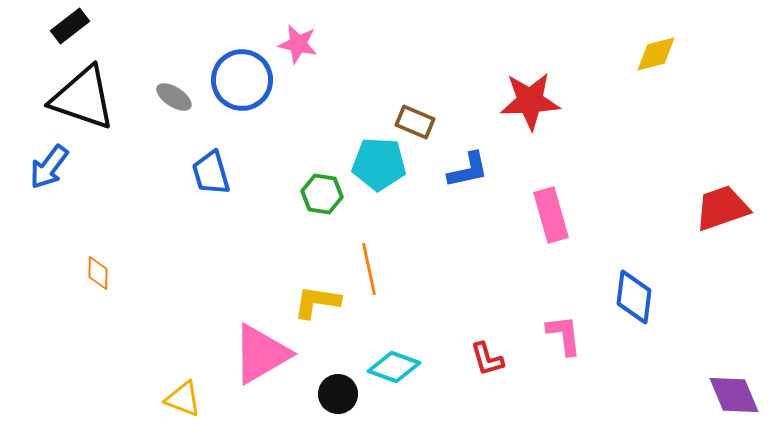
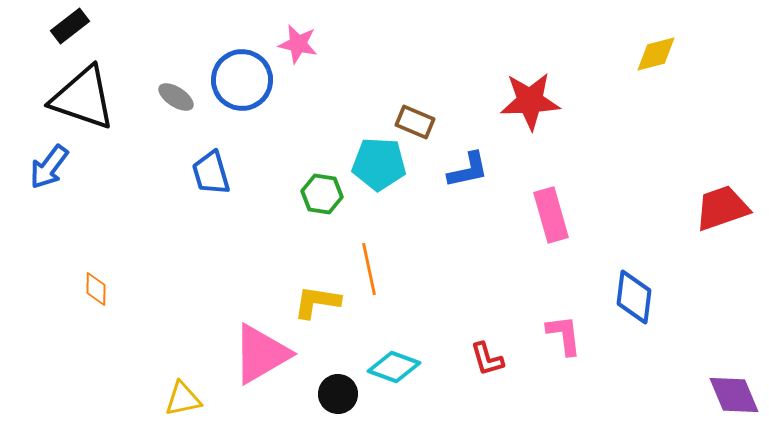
gray ellipse: moved 2 px right
orange diamond: moved 2 px left, 16 px down
yellow triangle: rotated 33 degrees counterclockwise
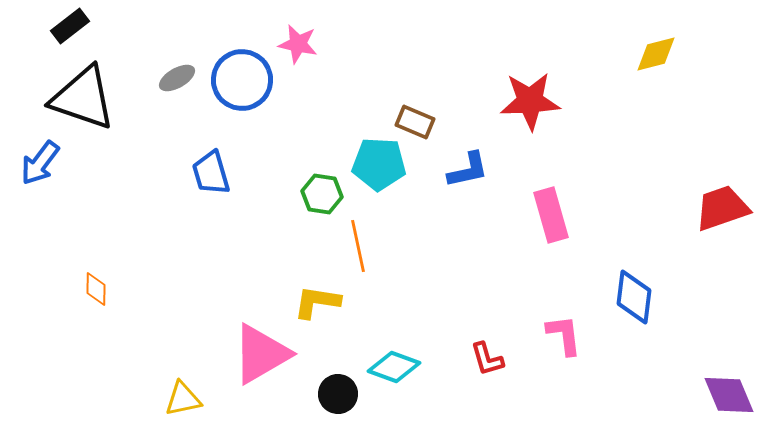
gray ellipse: moved 1 px right, 19 px up; rotated 63 degrees counterclockwise
blue arrow: moved 9 px left, 4 px up
orange line: moved 11 px left, 23 px up
purple diamond: moved 5 px left
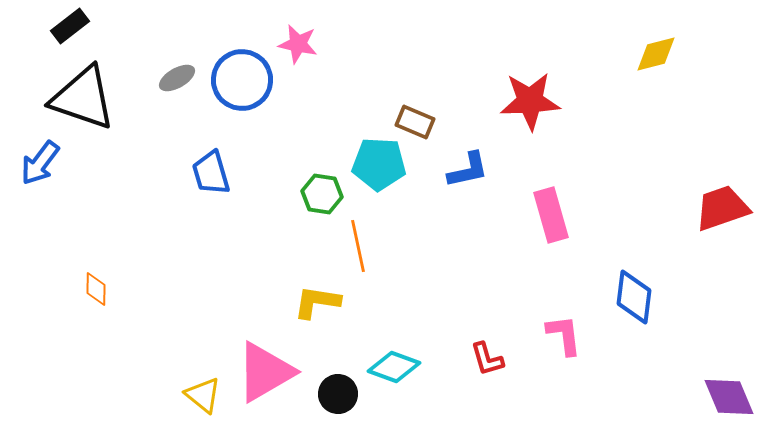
pink triangle: moved 4 px right, 18 px down
purple diamond: moved 2 px down
yellow triangle: moved 20 px right, 4 px up; rotated 51 degrees clockwise
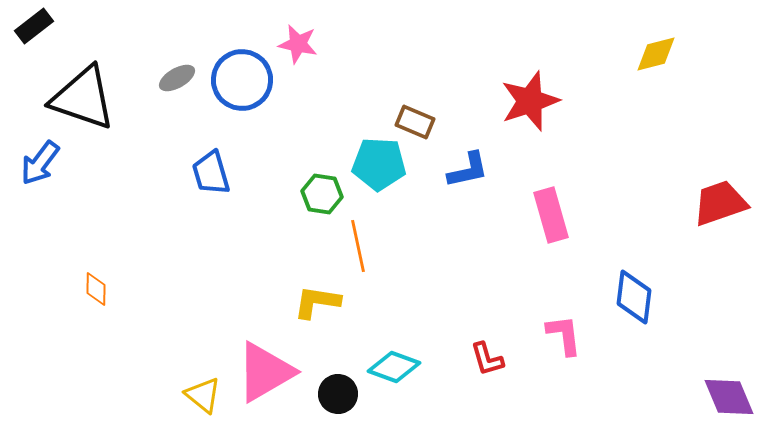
black rectangle: moved 36 px left
red star: rotated 16 degrees counterclockwise
red trapezoid: moved 2 px left, 5 px up
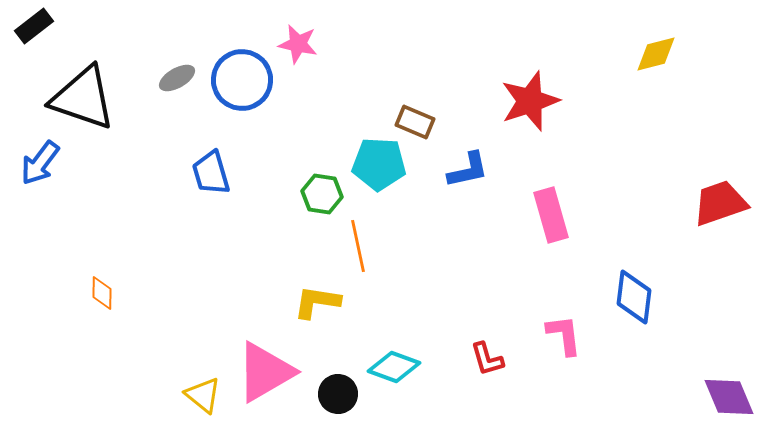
orange diamond: moved 6 px right, 4 px down
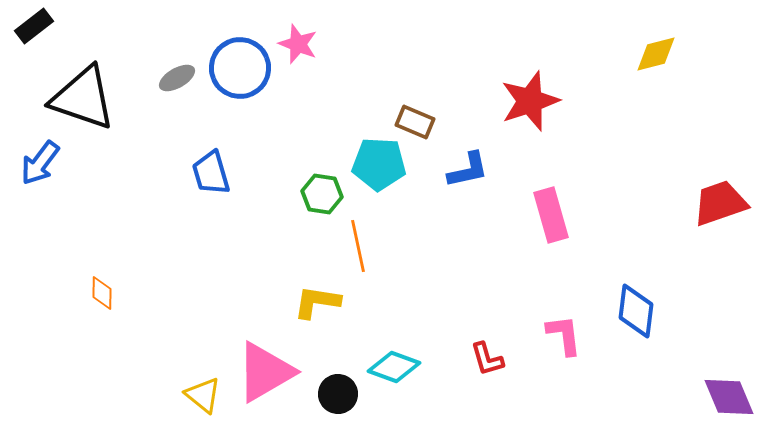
pink star: rotated 9 degrees clockwise
blue circle: moved 2 px left, 12 px up
blue diamond: moved 2 px right, 14 px down
